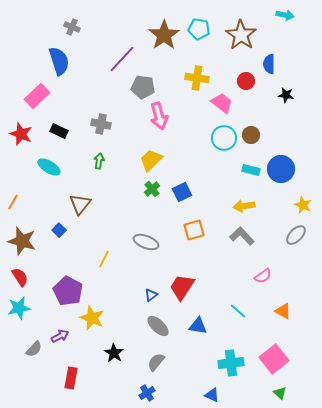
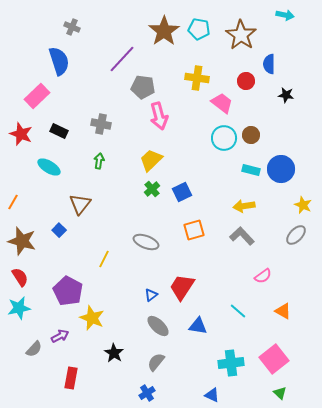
brown star at (164, 35): moved 4 px up
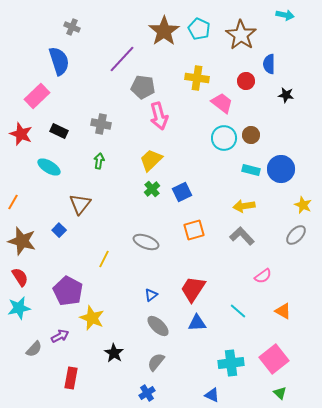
cyan pentagon at (199, 29): rotated 15 degrees clockwise
red trapezoid at (182, 287): moved 11 px right, 2 px down
blue triangle at (198, 326): moved 1 px left, 3 px up; rotated 12 degrees counterclockwise
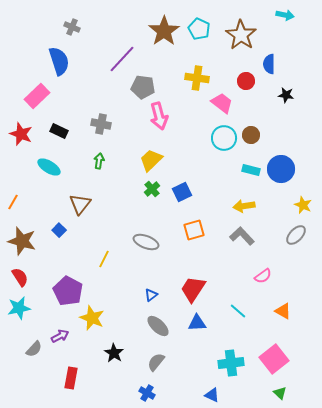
blue cross at (147, 393): rotated 28 degrees counterclockwise
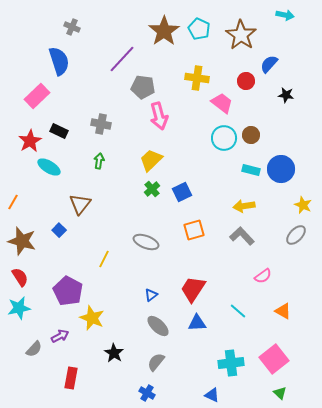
blue semicircle at (269, 64): rotated 42 degrees clockwise
red star at (21, 134): moved 9 px right, 7 px down; rotated 20 degrees clockwise
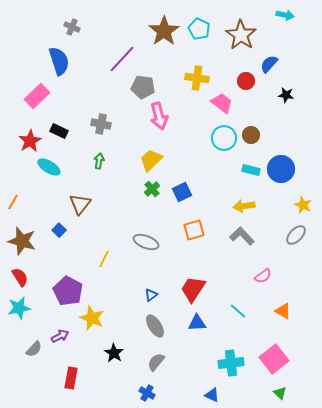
gray ellipse at (158, 326): moved 3 px left; rotated 15 degrees clockwise
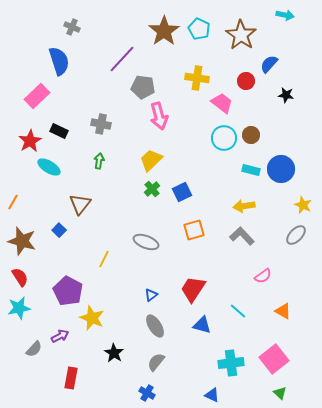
blue triangle at (197, 323): moved 5 px right, 2 px down; rotated 18 degrees clockwise
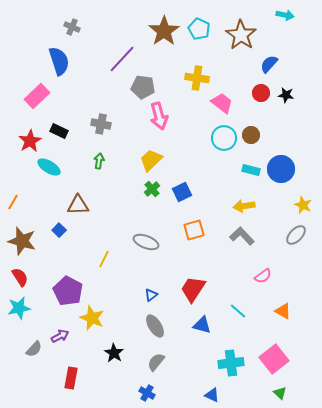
red circle at (246, 81): moved 15 px right, 12 px down
brown triangle at (80, 204): moved 2 px left, 1 px down; rotated 50 degrees clockwise
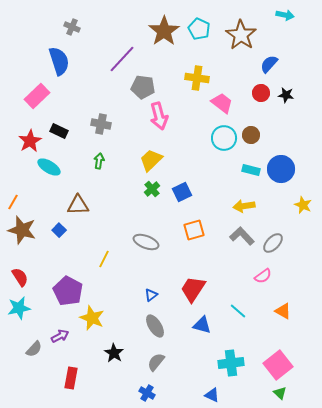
gray ellipse at (296, 235): moved 23 px left, 8 px down
brown star at (22, 241): moved 11 px up
pink square at (274, 359): moved 4 px right, 6 px down
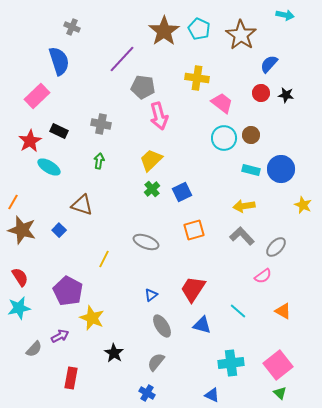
brown triangle at (78, 205): moved 4 px right; rotated 20 degrees clockwise
gray ellipse at (273, 243): moved 3 px right, 4 px down
gray ellipse at (155, 326): moved 7 px right
